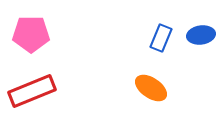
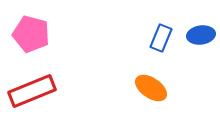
pink pentagon: rotated 15 degrees clockwise
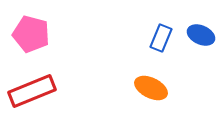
blue ellipse: rotated 32 degrees clockwise
orange ellipse: rotated 8 degrees counterclockwise
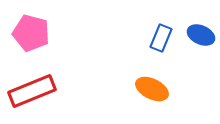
pink pentagon: moved 1 px up
orange ellipse: moved 1 px right, 1 px down
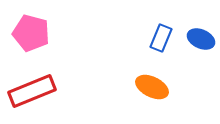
blue ellipse: moved 4 px down
orange ellipse: moved 2 px up
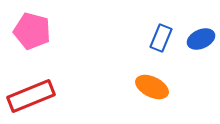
pink pentagon: moved 1 px right, 2 px up
blue ellipse: rotated 48 degrees counterclockwise
red rectangle: moved 1 px left, 5 px down
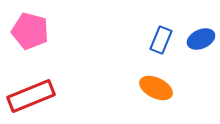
pink pentagon: moved 2 px left
blue rectangle: moved 2 px down
orange ellipse: moved 4 px right, 1 px down
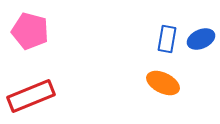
blue rectangle: moved 6 px right, 1 px up; rotated 12 degrees counterclockwise
orange ellipse: moved 7 px right, 5 px up
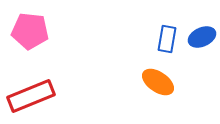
pink pentagon: rotated 9 degrees counterclockwise
blue ellipse: moved 1 px right, 2 px up
orange ellipse: moved 5 px left, 1 px up; rotated 8 degrees clockwise
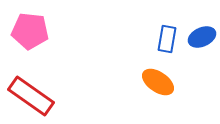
red rectangle: rotated 57 degrees clockwise
